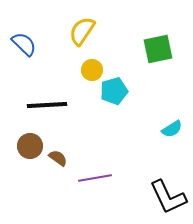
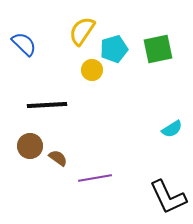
cyan pentagon: moved 42 px up
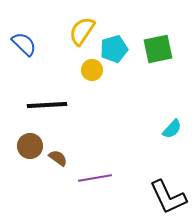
cyan semicircle: rotated 15 degrees counterclockwise
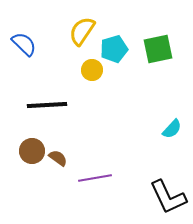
brown circle: moved 2 px right, 5 px down
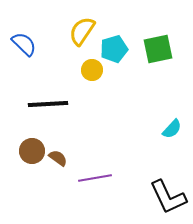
black line: moved 1 px right, 1 px up
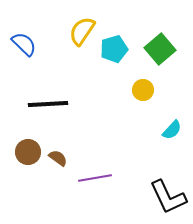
green square: moved 2 px right; rotated 28 degrees counterclockwise
yellow circle: moved 51 px right, 20 px down
cyan semicircle: moved 1 px down
brown circle: moved 4 px left, 1 px down
